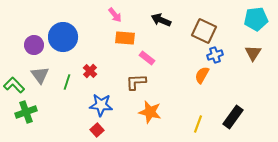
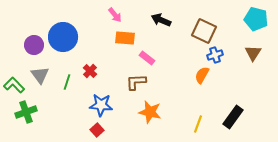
cyan pentagon: rotated 20 degrees clockwise
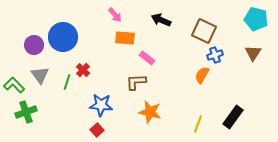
red cross: moved 7 px left, 1 px up
